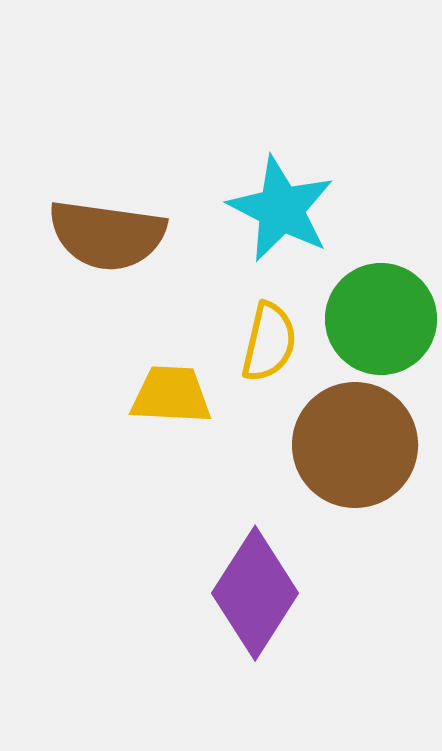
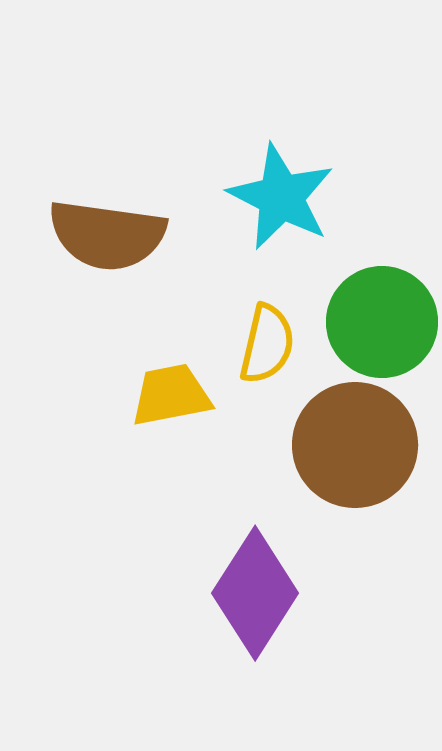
cyan star: moved 12 px up
green circle: moved 1 px right, 3 px down
yellow semicircle: moved 2 px left, 2 px down
yellow trapezoid: rotated 14 degrees counterclockwise
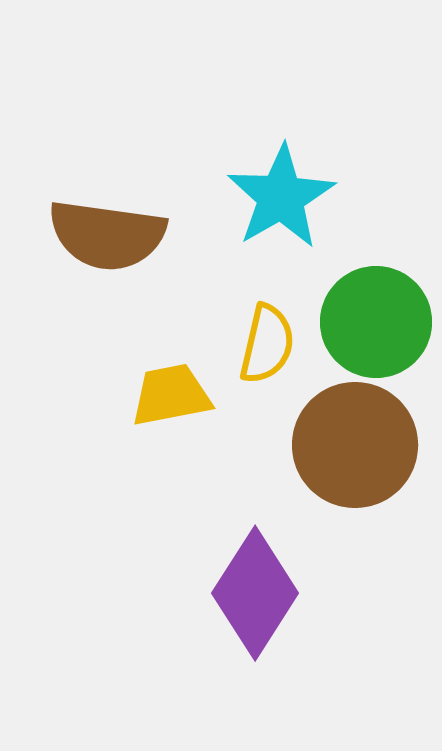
cyan star: rotated 15 degrees clockwise
green circle: moved 6 px left
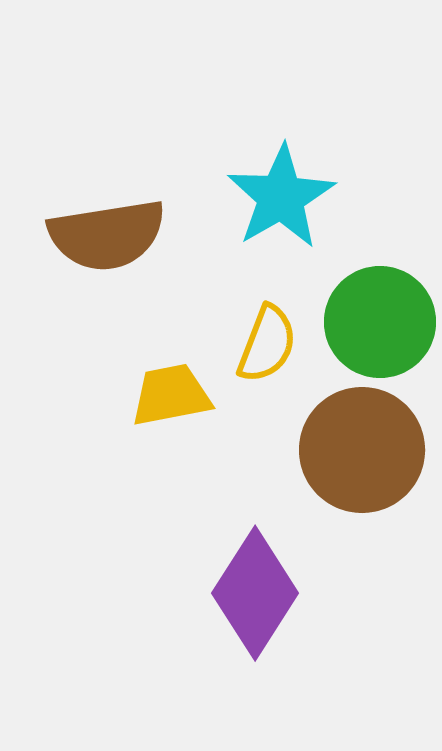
brown semicircle: rotated 17 degrees counterclockwise
green circle: moved 4 px right
yellow semicircle: rotated 8 degrees clockwise
brown circle: moved 7 px right, 5 px down
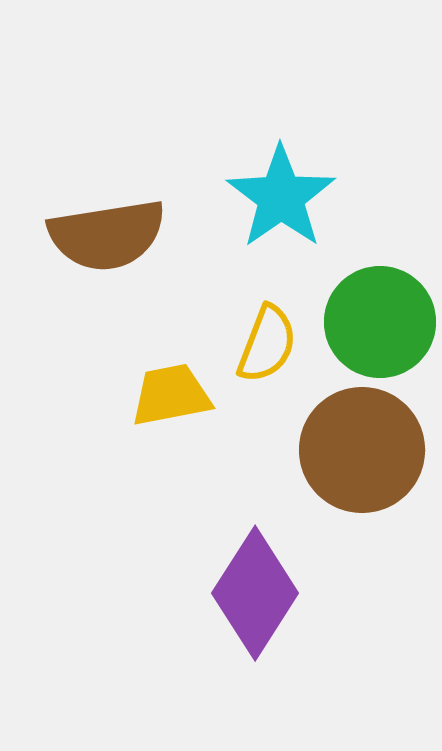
cyan star: rotated 5 degrees counterclockwise
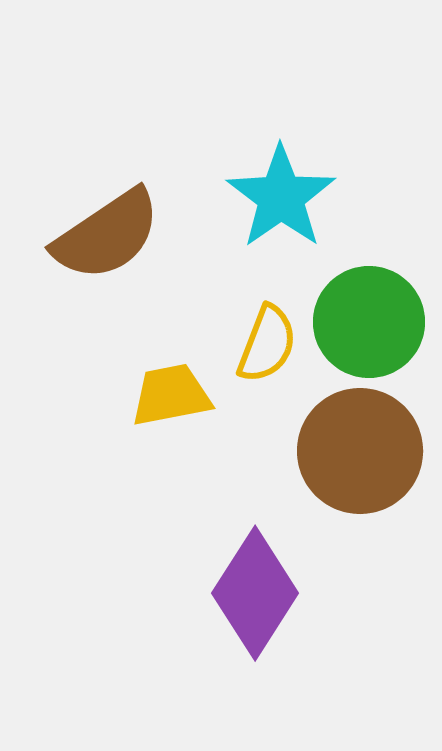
brown semicircle: rotated 25 degrees counterclockwise
green circle: moved 11 px left
brown circle: moved 2 px left, 1 px down
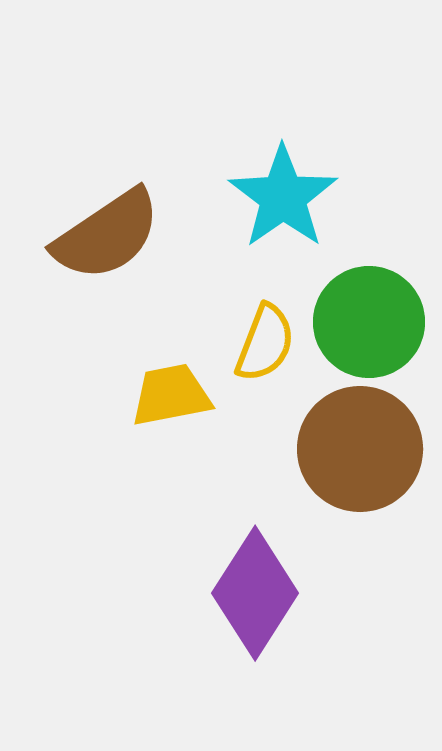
cyan star: moved 2 px right
yellow semicircle: moved 2 px left, 1 px up
brown circle: moved 2 px up
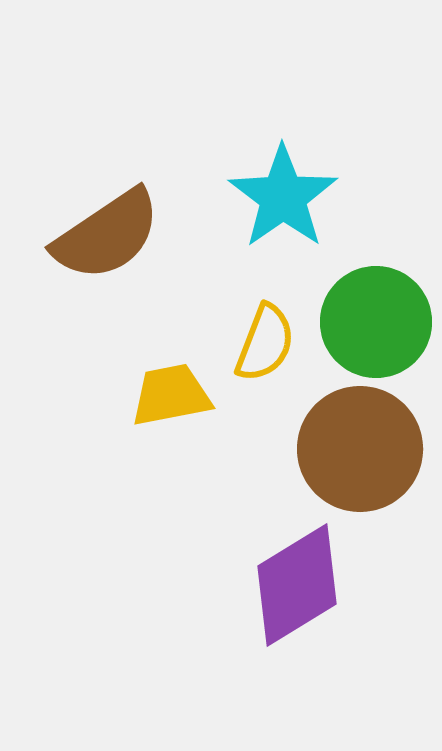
green circle: moved 7 px right
purple diamond: moved 42 px right, 8 px up; rotated 26 degrees clockwise
